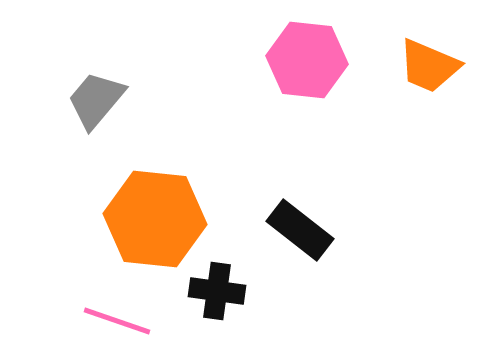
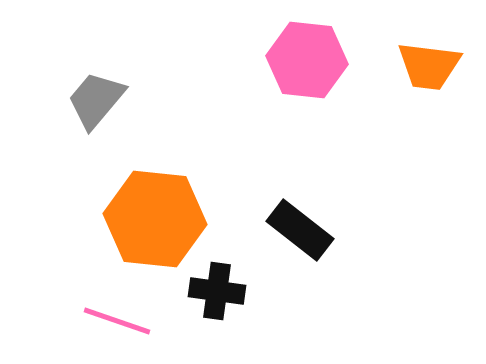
orange trapezoid: rotated 16 degrees counterclockwise
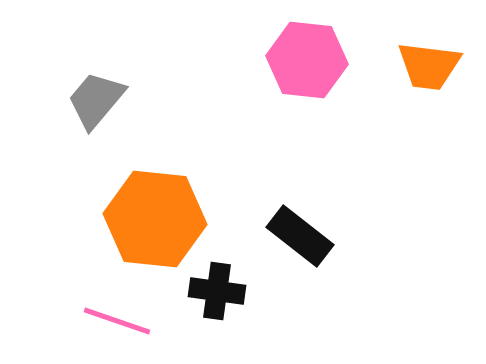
black rectangle: moved 6 px down
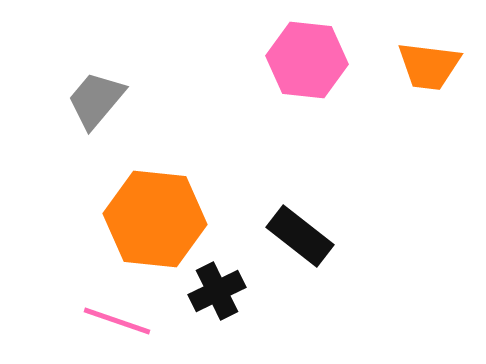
black cross: rotated 34 degrees counterclockwise
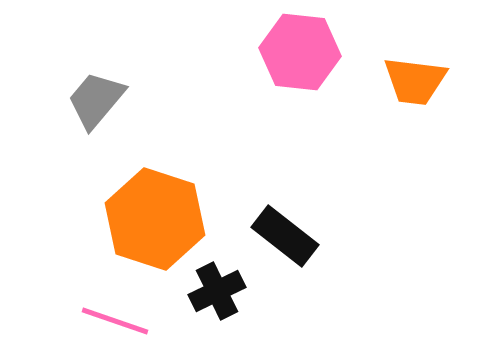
pink hexagon: moved 7 px left, 8 px up
orange trapezoid: moved 14 px left, 15 px down
orange hexagon: rotated 12 degrees clockwise
black rectangle: moved 15 px left
pink line: moved 2 px left
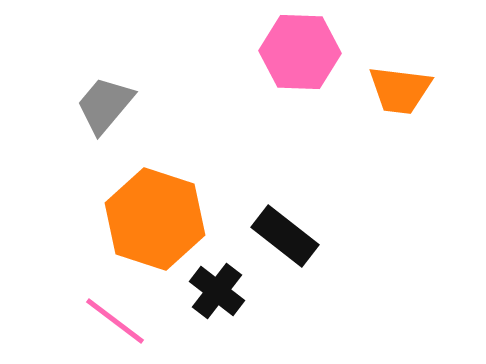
pink hexagon: rotated 4 degrees counterclockwise
orange trapezoid: moved 15 px left, 9 px down
gray trapezoid: moved 9 px right, 5 px down
black cross: rotated 26 degrees counterclockwise
pink line: rotated 18 degrees clockwise
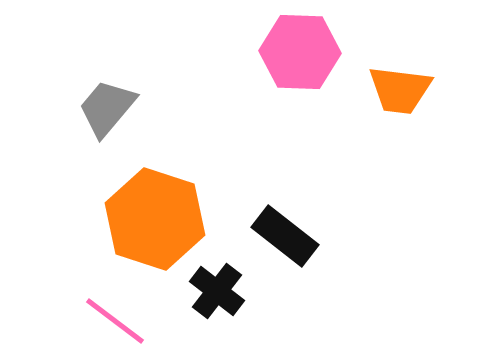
gray trapezoid: moved 2 px right, 3 px down
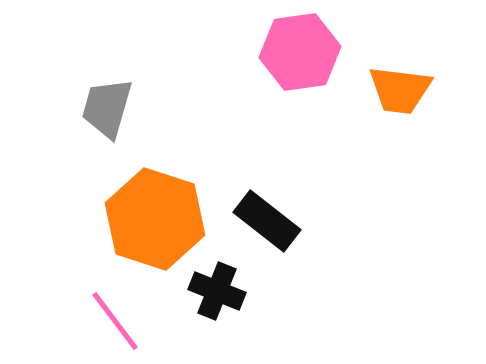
pink hexagon: rotated 10 degrees counterclockwise
gray trapezoid: rotated 24 degrees counterclockwise
black rectangle: moved 18 px left, 15 px up
black cross: rotated 16 degrees counterclockwise
pink line: rotated 16 degrees clockwise
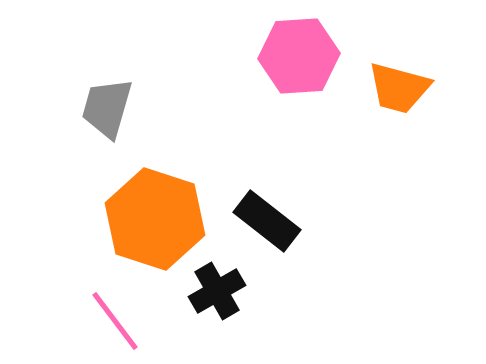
pink hexagon: moved 1 px left, 4 px down; rotated 4 degrees clockwise
orange trapezoid: moved 1 px left, 2 px up; rotated 8 degrees clockwise
black cross: rotated 38 degrees clockwise
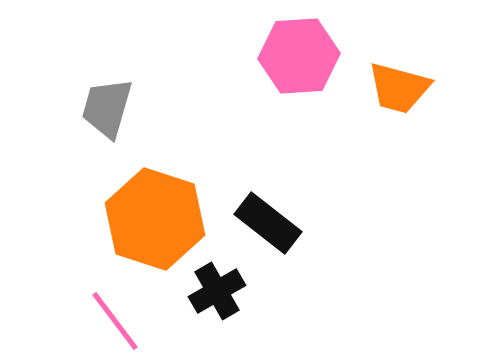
black rectangle: moved 1 px right, 2 px down
